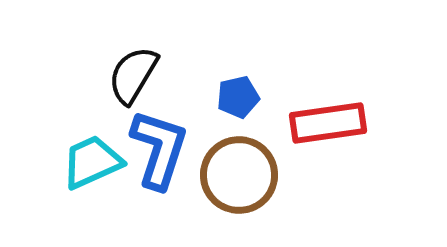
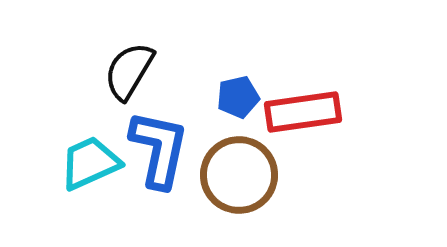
black semicircle: moved 4 px left, 4 px up
red rectangle: moved 25 px left, 11 px up
blue L-shape: rotated 6 degrees counterclockwise
cyan trapezoid: moved 2 px left, 1 px down
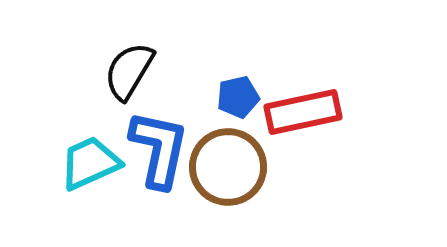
red rectangle: rotated 4 degrees counterclockwise
brown circle: moved 11 px left, 8 px up
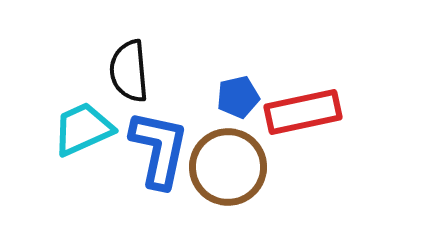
black semicircle: rotated 36 degrees counterclockwise
cyan trapezoid: moved 7 px left, 34 px up
